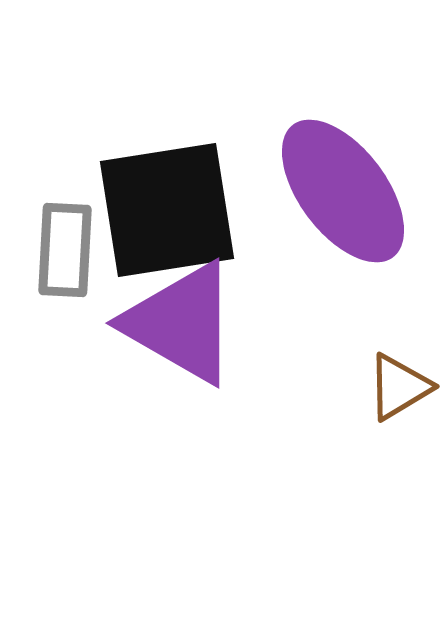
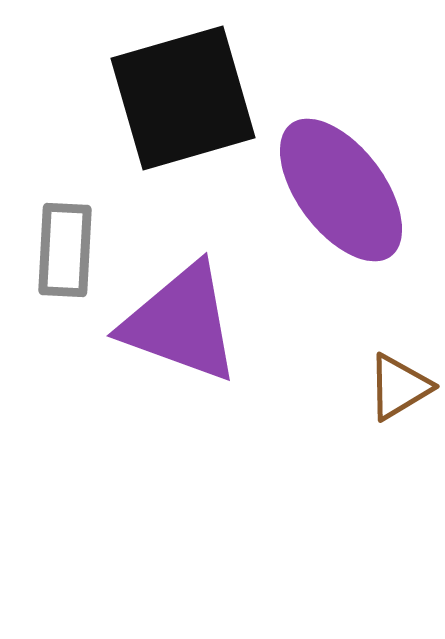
purple ellipse: moved 2 px left, 1 px up
black square: moved 16 px right, 112 px up; rotated 7 degrees counterclockwise
purple triangle: rotated 10 degrees counterclockwise
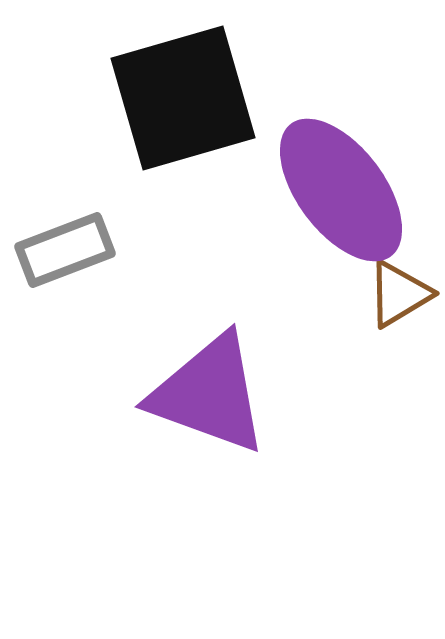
gray rectangle: rotated 66 degrees clockwise
purple triangle: moved 28 px right, 71 px down
brown triangle: moved 93 px up
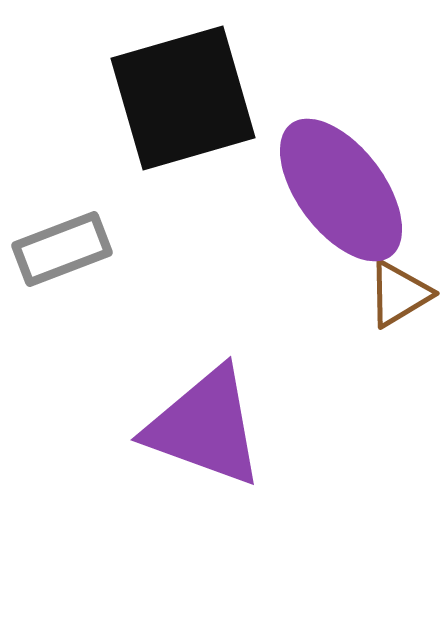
gray rectangle: moved 3 px left, 1 px up
purple triangle: moved 4 px left, 33 px down
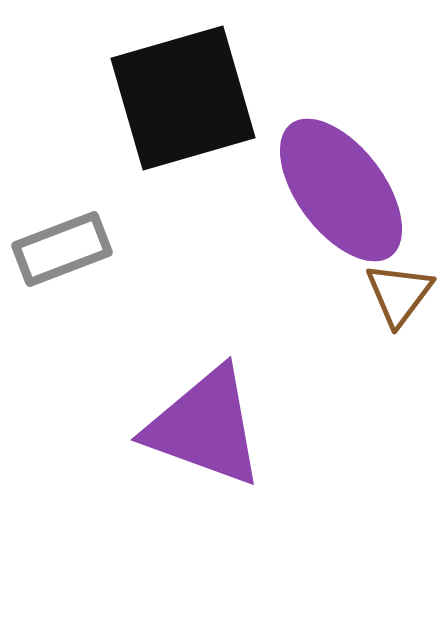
brown triangle: rotated 22 degrees counterclockwise
